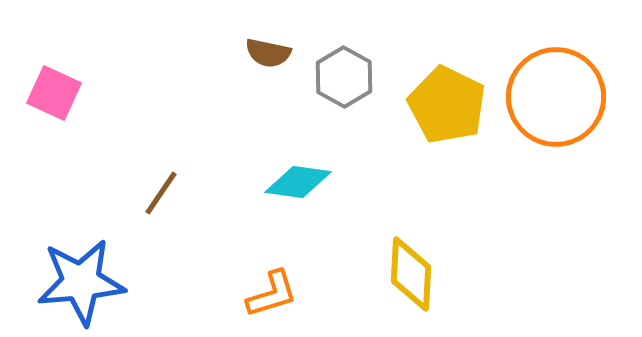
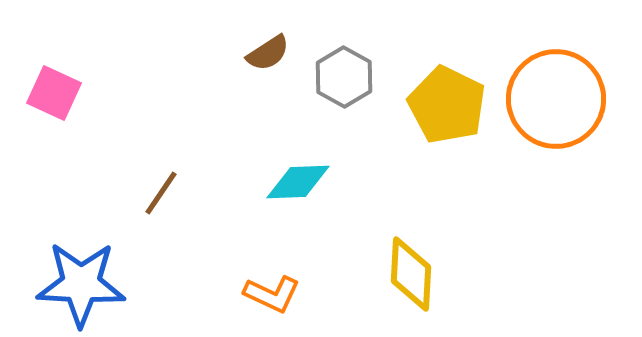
brown semicircle: rotated 45 degrees counterclockwise
orange circle: moved 2 px down
cyan diamond: rotated 10 degrees counterclockwise
blue star: moved 2 px down; rotated 8 degrees clockwise
orange L-shape: rotated 42 degrees clockwise
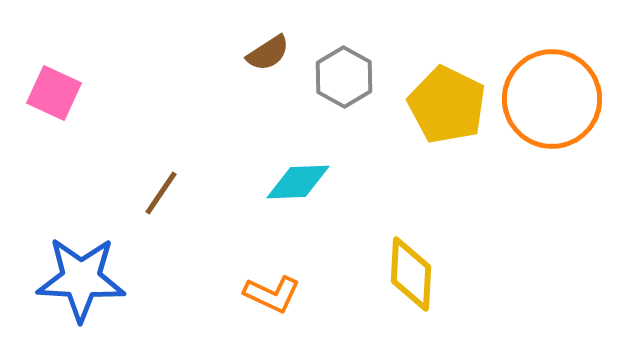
orange circle: moved 4 px left
blue star: moved 5 px up
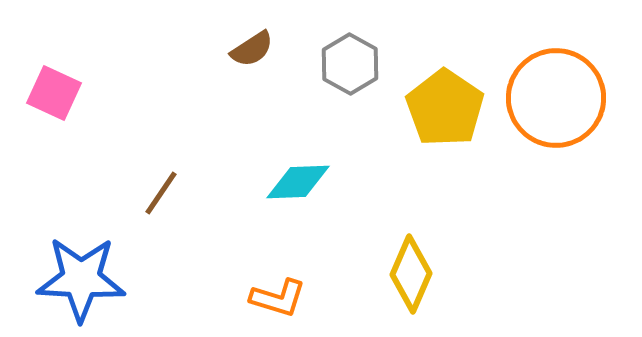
brown semicircle: moved 16 px left, 4 px up
gray hexagon: moved 6 px right, 13 px up
orange circle: moved 4 px right, 1 px up
yellow pentagon: moved 2 px left, 3 px down; rotated 8 degrees clockwise
yellow diamond: rotated 20 degrees clockwise
orange L-shape: moved 6 px right, 4 px down; rotated 8 degrees counterclockwise
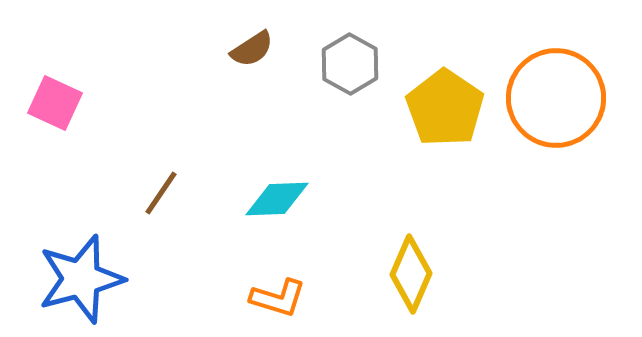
pink square: moved 1 px right, 10 px down
cyan diamond: moved 21 px left, 17 px down
blue star: rotated 18 degrees counterclockwise
